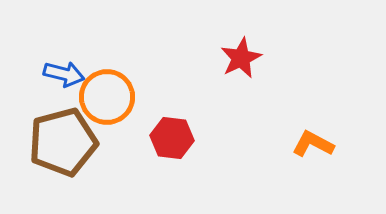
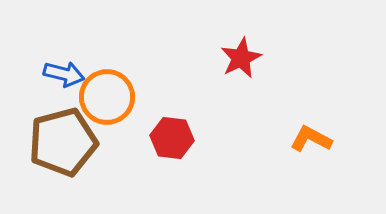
orange L-shape: moved 2 px left, 5 px up
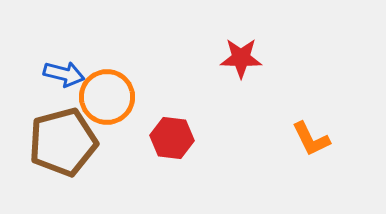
red star: rotated 27 degrees clockwise
orange L-shape: rotated 144 degrees counterclockwise
